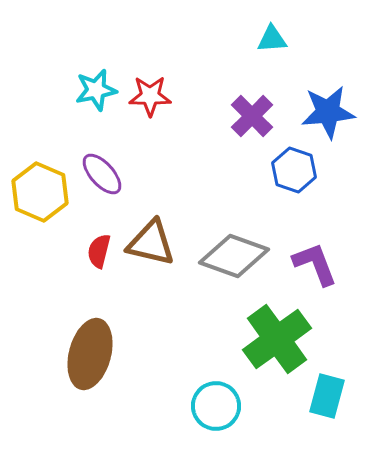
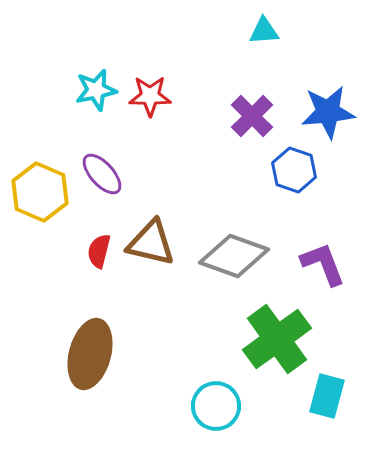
cyan triangle: moved 8 px left, 8 px up
purple L-shape: moved 8 px right
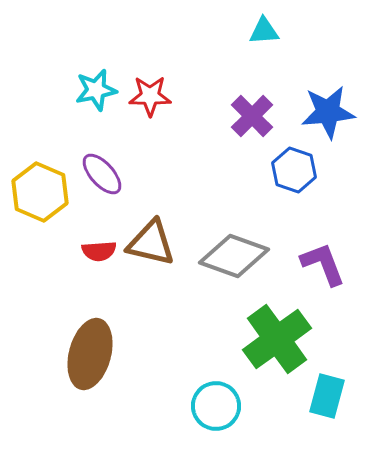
red semicircle: rotated 108 degrees counterclockwise
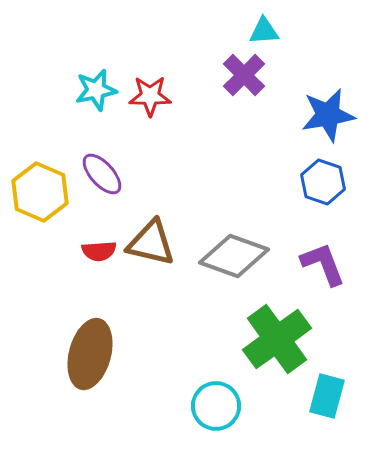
blue star: moved 3 px down; rotated 4 degrees counterclockwise
purple cross: moved 8 px left, 41 px up
blue hexagon: moved 29 px right, 12 px down
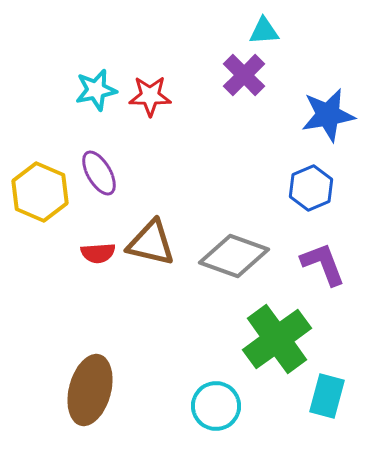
purple ellipse: moved 3 px left, 1 px up; rotated 12 degrees clockwise
blue hexagon: moved 12 px left, 6 px down; rotated 18 degrees clockwise
red semicircle: moved 1 px left, 2 px down
brown ellipse: moved 36 px down
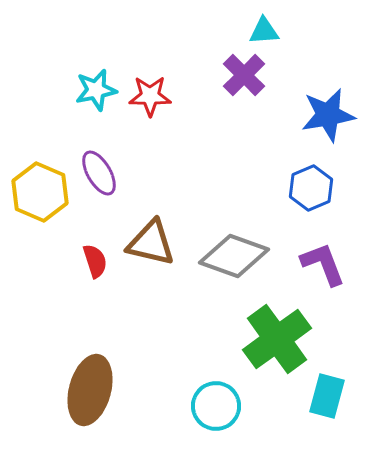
red semicircle: moved 3 px left, 8 px down; rotated 104 degrees counterclockwise
